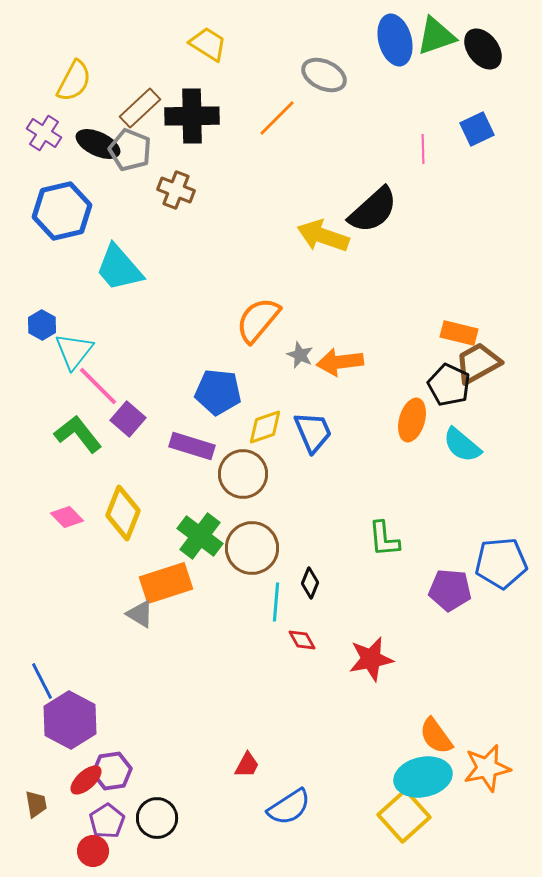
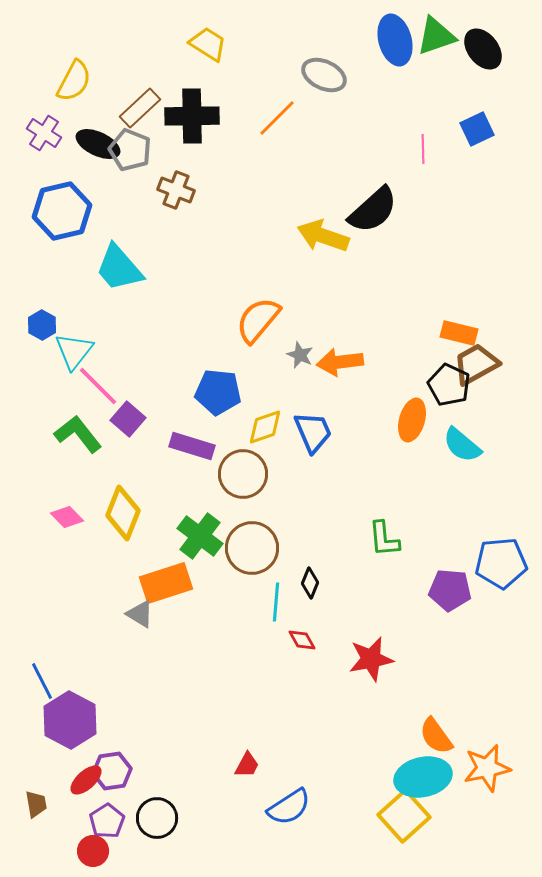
brown trapezoid at (478, 363): moved 2 px left, 1 px down
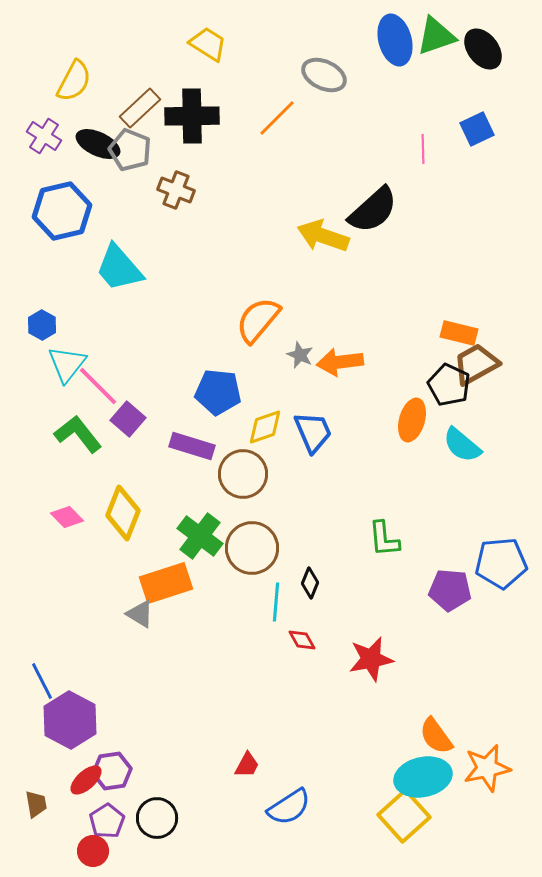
purple cross at (44, 133): moved 3 px down
cyan triangle at (74, 351): moved 7 px left, 13 px down
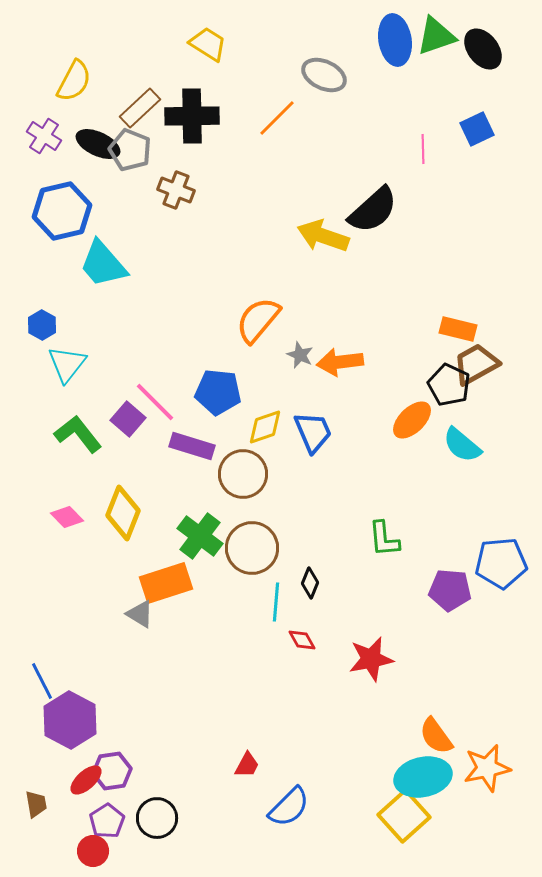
blue ellipse at (395, 40): rotated 6 degrees clockwise
cyan trapezoid at (119, 268): moved 16 px left, 4 px up
orange rectangle at (459, 333): moved 1 px left, 4 px up
pink line at (98, 386): moved 57 px right, 16 px down
orange ellipse at (412, 420): rotated 30 degrees clockwise
blue semicircle at (289, 807): rotated 12 degrees counterclockwise
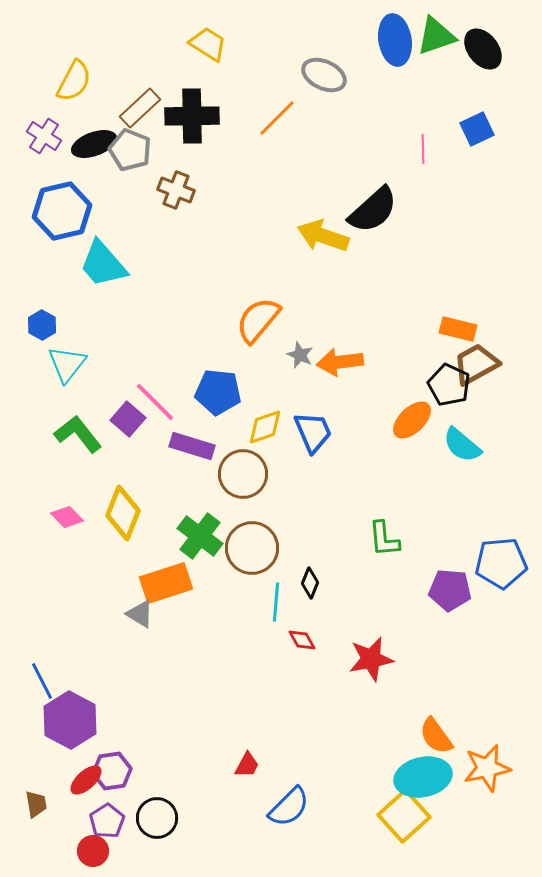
black ellipse at (98, 144): moved 4 px left; rotated 45 degrees counterclockwise
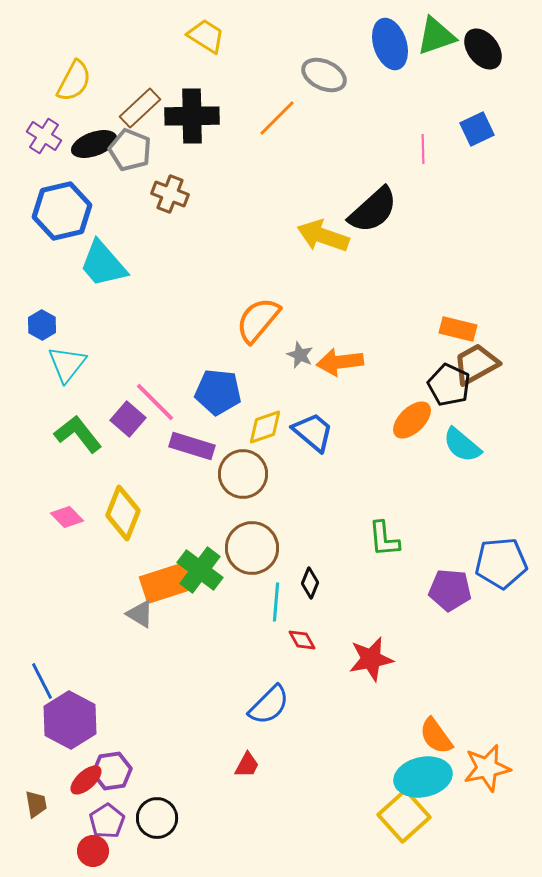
blue ellipse at (395, 40): moved 5 px left, 4 px down; rotated 9 degrees counterclockwise
yellow trapezoid at (208, 44): moved 2 px left, 8 px up
brown cross at (176, 190): moved 6 px left, 4 px down
blue trapezoid at (313, 432): rotated 27 degrees counterclockwise
green cross at (200, 536): moved 34 px down
blue semicircle at (289, 807): moved 20 px left, 102 px up
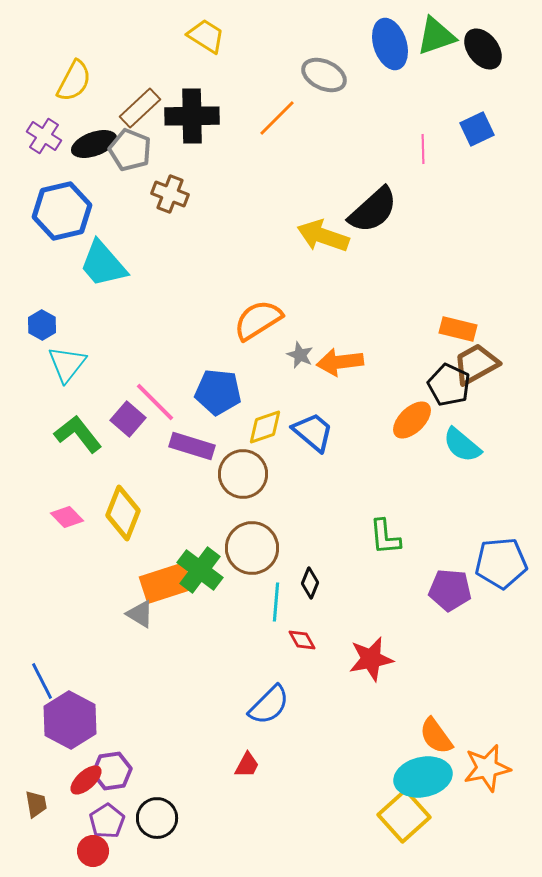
orange semicircle at (258, 320): rotated 18 degrees clockwise
green L-shape at (384, 539): moved 1 px right, 2 px up
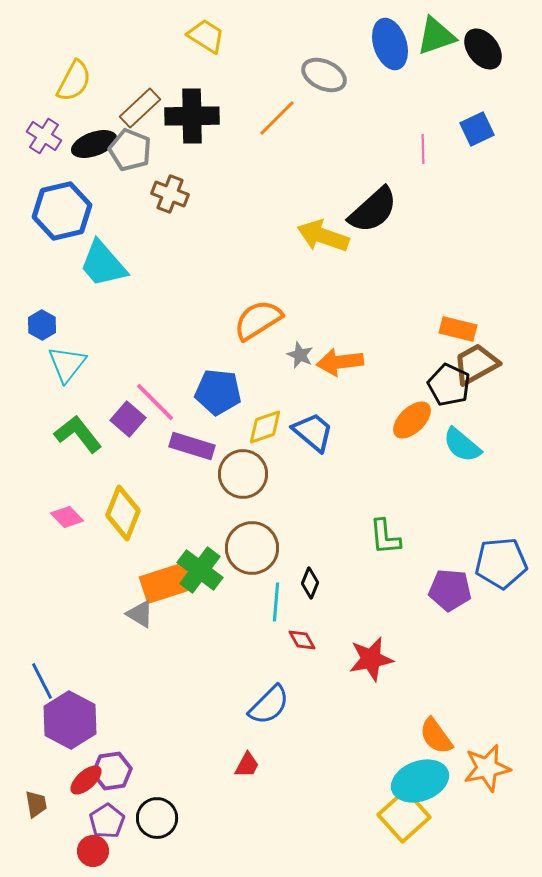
cyan ellipse at (423, 777): moved 3 px left, 4 px down; rotated 8 degrees counterclockwise
